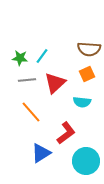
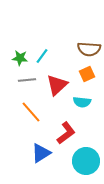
red triangle: moved 2 px right, 2 px down
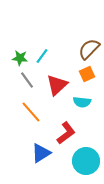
brown semicircle: rotated 130 degrees clockwise
gray line: rotated 60 degrees clockwise
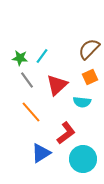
orange square: moved 3 px right, 3 px down
cyan circle: moved 3 px left, 2 px up
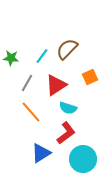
brown semicircle: moved 22 px left
green star: moved 9 px left
gray line: moved 3 px down; rotated 66 degrees clockwise
red triangle: moved 1 px left; rotated 10 degrees clockwise
cyan semicircle: moved 14 px left, 6 px down; rotated 12 degrees clockwise
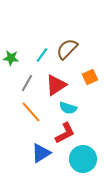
cyan line: moved 1 px up
red L-shape: moved 1 px left; rotated 10 degrees clockwise
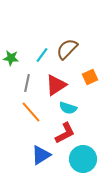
gray line: rotated 18 degrees counterclockwise
blue triangle: moved 2 px down
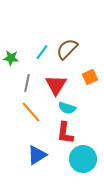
cyan line: moved 3 px up
red triangle: rotated 25 degrees counterclockwise
cyan semicircle: moved 1 px left
red L-shape: rotated 125 degrees clockwise
blue triangle: moved 4 px left
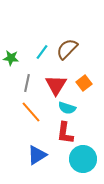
orange square: moved 6 px left, 6 px down; rotated 14 degrees counterclockwise
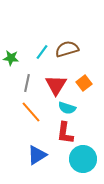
brown semicircle: rotated 30 degrees clockwise
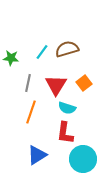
gray line: moved 1 px right
orange line: rotated 60 degrees clockwise
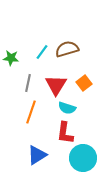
cyan circle: moved 1 px up
